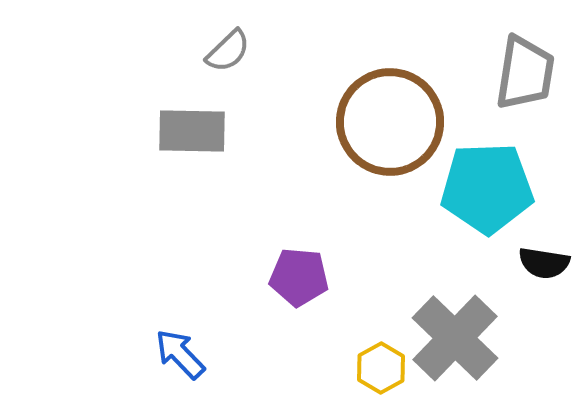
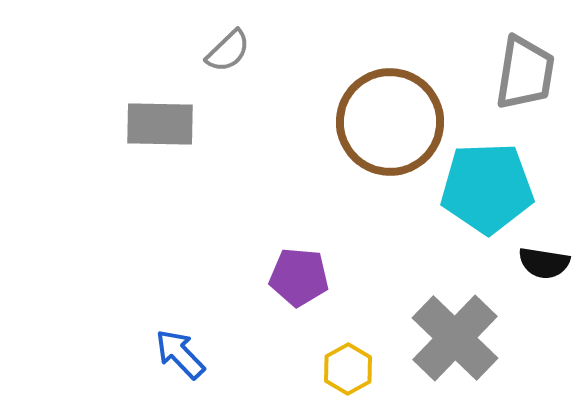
gray rectangle: moved 32 px left, 7 px up
yellow hexagon: moved 33 px left, 1 px down
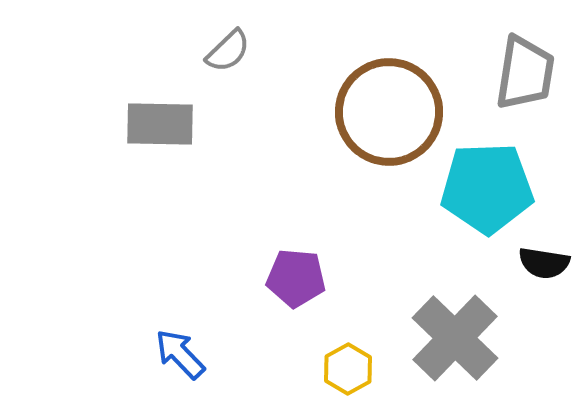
brown circle: moved 1 px left, 10 px up
purple pentagon: moved 3 px left, 1 px down
